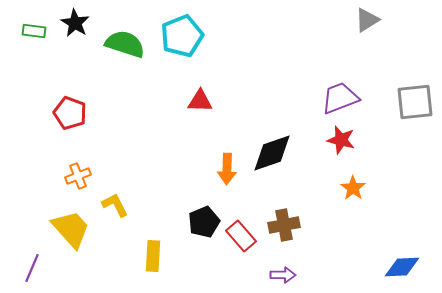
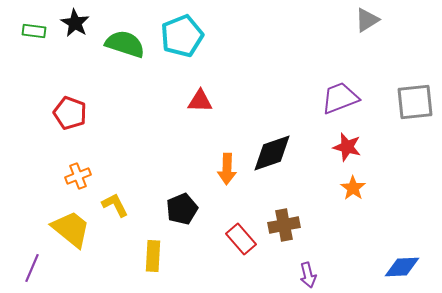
red star: moved 6 px right, 7 px down
black pentagon: moved 22 px left, 13 px up
yellow trapezoid: rotated 9 degrees counterclockwise
red rectangle: moved 3 px down
purple arrow: moved 25 px right; rotated 75 degrees clockwise
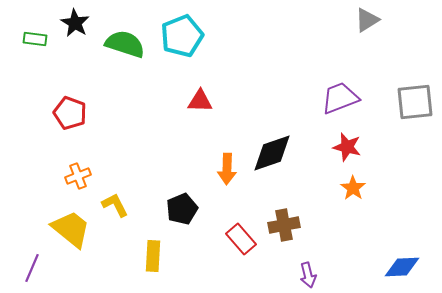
green rectangle: moved 1 px right, 8 px down
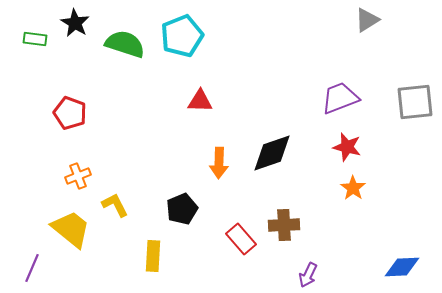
orange arrow: moved 8 px left, 6 px up
brown cross: rotated 8 degrees clockwise
purple arrow: rotated 40 degrees clockwise
